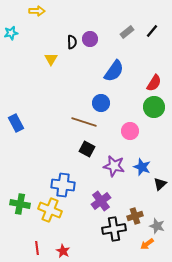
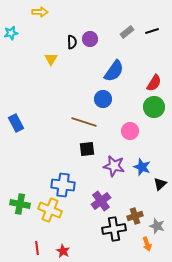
yellow arrow: moved 3 px right, 1 px down
black line: rotated 32 degrees clockwise
blue circle: moved 2 px right, 4 px up
black square: rotated 35 degrees counterclockwise
orange arrow: rotated 72 degrees counterclockwise
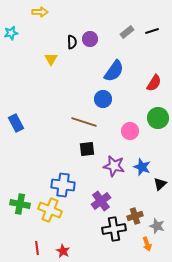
green circle: moved 4 px right, 11 px down
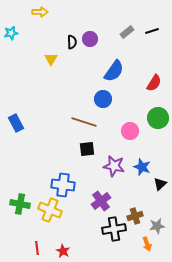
gray star: rotated 28 degrees counterclockwise
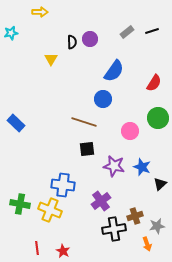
blue rectangle: rotated 18 degrees counterclockwise
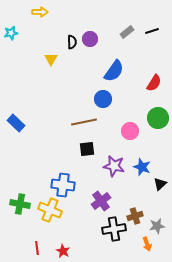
brown line: rotated 30 degrees counterclockwise
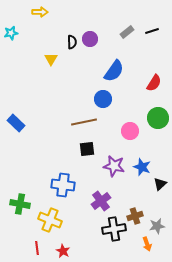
yellow cross: moved 10 px down
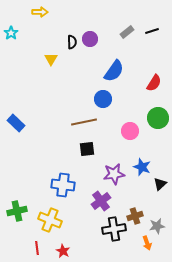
cyan star: rotated 24 degrees counterclockwise
purple star: moved 8 px down; rotated 20 degrees counterclockwise
green cross: moved 3 px left, 7 px down; rotated 24 degrees counterclockwise
orange arrow: moved 1 px up
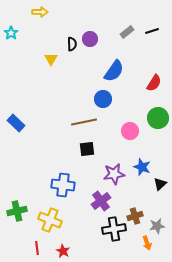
black semicircle: moved 2 px down
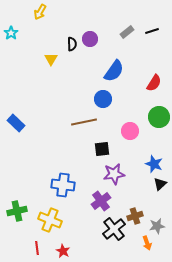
yellow arrow: rotated 119 degrees clockwise
green circle: moved 1 px right, 1 px up
black square: moved 15 px right
blue star: moved 12 px right, 3 px up
black cross: rotated 30 degrees counterclockwise
